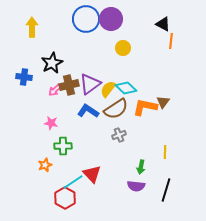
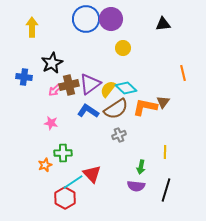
black triangle: rotated 35 degrees counterclockwise
orange line: moved 12 px right, 32 px down; rotated 21 degrees counterclockwise
green cross: moved 7 px down
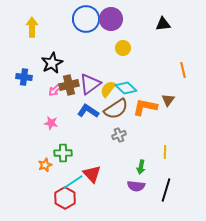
orange line: moved 3 px up
brown triangle: moved 5 px right, 2 px up
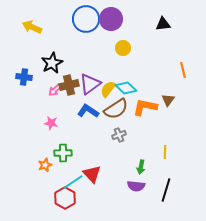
yellow arrow: rotated 66 degrees counterclockwise
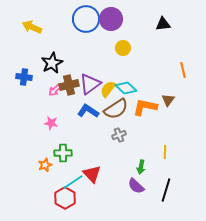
purple semicircle: rotated 36 degrees clockwise
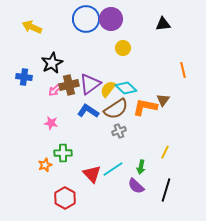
brown triangle: moved 5 px left
gray cross: moved 4 px up
yellow line: rotated 24 degrees clockwise
cyan line: moved 40 px right, 13 px up
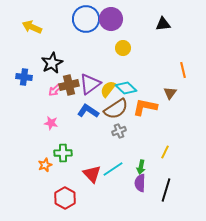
brown triangle: moved 7 px right, 7 px up
purple semicircle: moved 4 px right, 3 px up; rotated 48 degrees clockwise
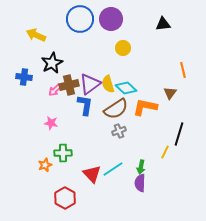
blue circle: moved 6 px left
yellow arrow: moved 4 px right, 8 px down
yellow semicircle: moved 5 px up; rotated 54 degrees counterclockwise
blue L-shape: moved 3 px left, 6 px up; rotated 65 degrees clockwise
black line: moved 13 px right, 56 px up
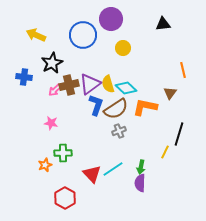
blue circle: moved 3 px right, 16 px down
blue L-shape: moved 11 px right; rotated 10 degrees clockwise
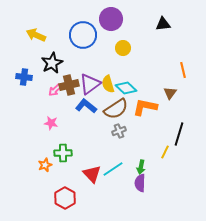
blue L-shape: moved 10 px left, 1 px down; rotated 70 degrees counterclockwise
